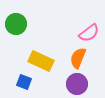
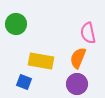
pink semicircle: moved 1 px left; rotated 115 degrees clockwise
yellow rectangle: rotated 15 degrees counterclockwise
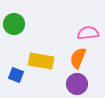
green circle: moved 2 px left
pink semicircle: rotated 95 degrees clockwise
blue square: moved 8 px left, 7 px up
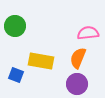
green circle: moved 1 px right, 2 px down
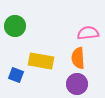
orange semicircle: rotated 25 degrees counterclockwise
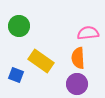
green circle: moved 4 px right
yellow rectangle: rotated 25 degrees clockwise
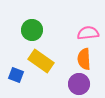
green circle: moved 13 px right, 4 px down
orange semicircle: moved 6 px right, 1 px down
purple circle: moved 2 px right
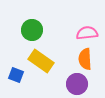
pink semicircle: moved 1 px left
orange semicircle: moved 1 px right
purple circle: moved 2 px left
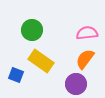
orange semicircle: rotated 40 degrees clockwise
purple circle: moved 1 px left
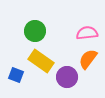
green circle: moved 3 px right, 1 px down
orange semicircle: moved 3 px right
purple circle: moved 9 px left, 7 px up
